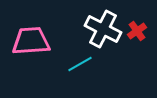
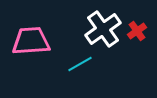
white cross: rotated 27 degrees clockwise
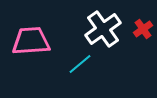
red cross: moved 6 px right, 2 px up
cyan line: rotated 10 degrees counterclockwise
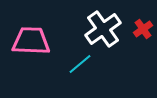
pink trapezoid: rotated 6 degrees clockwise
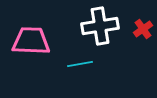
white cross: moved 3 px left, 3 px up; rotated 27 degrees clockwise
cyan line: rotated 30 degrees clockwise
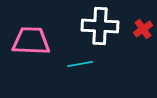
white cross: rotated 12 degrees clockwise
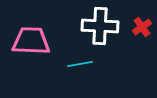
red cross: moved 1 px left, 2 px up
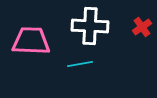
white cross: moved 10 px left
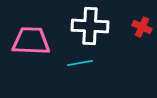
red cross: rotated 30 degrees counterclockwise
cyan line: moved 1 px up
